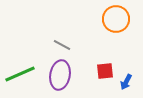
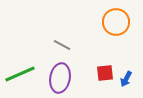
orange circle: moved 3 px down
red square: moved 2 px down
purple ellipse: moved 3 px down
blue arrow: moved 3 px up
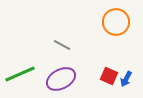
red square: moved 4 px right, 3 px down; rotated 30 degrees clockwise
purple ellipse: moved 1 px right, 1 px down; rotated 52 degrees clockwise
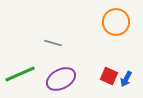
gray line: moved 9 px left, 2 px up; rotated 12 degrees counterclockwise
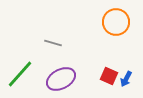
green line: rotated 24 degrees counterclockwise
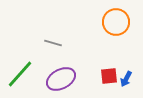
red square: rotated 30 degrees counterclockwise
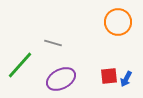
orange circle: moved 2 px right
green line: moved 9 px up
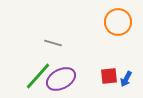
green line: moved 18 px right, 11 px down
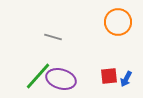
gray line: moved 6 px up
purple ellipse: rotated 44 degrees clockwise
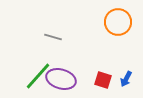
red square: moved 6 px left, 4 px down; rotated 24 degrees clockwise
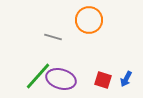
orange circle: moved 29 px left, 2 px up
